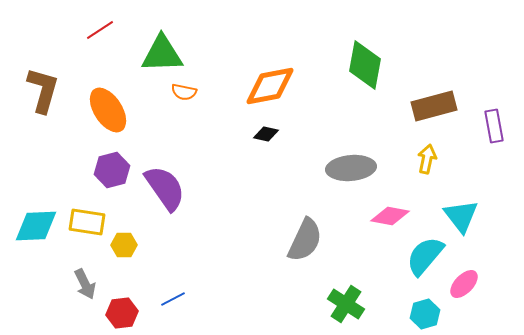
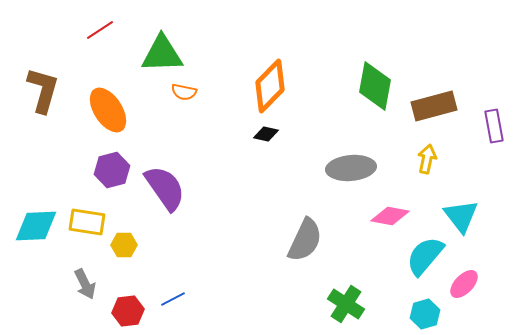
green diamond: moved 10 px right, 21 px down
orange diamond: rotated 34 degrees counterclockwise
red hexagon: moved 6 px right, 2 px up
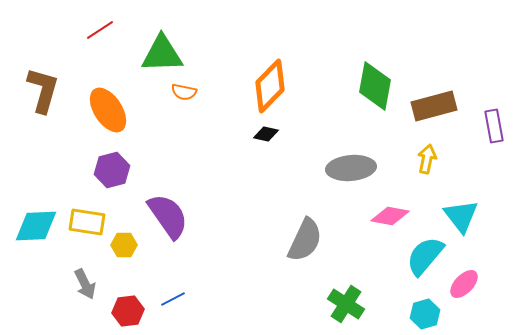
purple semicircle: moved 3 px right, 28 px down
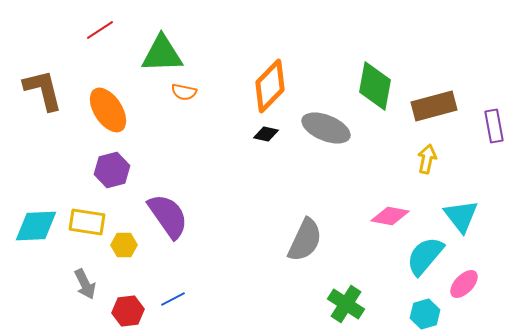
brown L-shape: rotated 30 degrees counterclockwise
gray ellipse: moved 25 px left, 40 px up; rotated 27 degrees clockwise
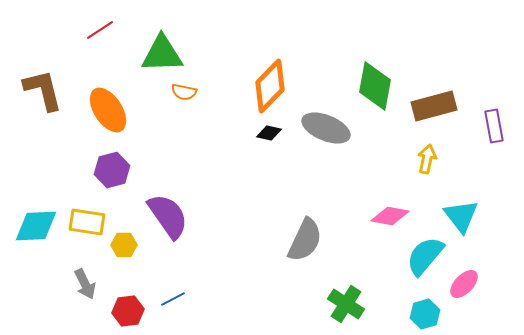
black diamond: moved 3 px right, 1 px up
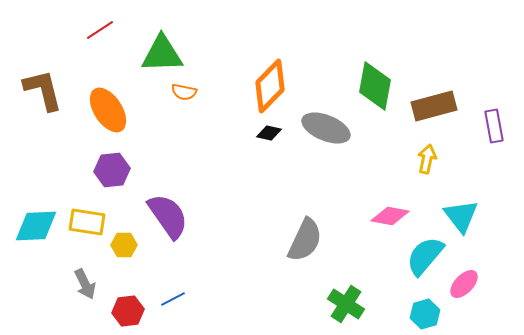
purple hexagon: rotated 8 degrees clockwise
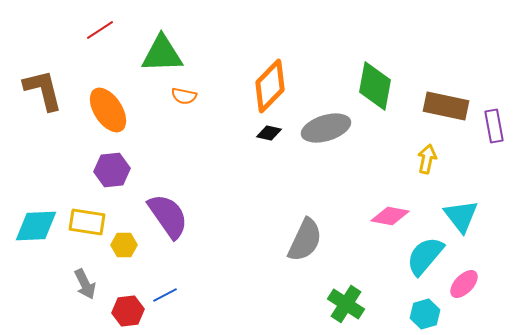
orange semicircle: moved 4 px down
brown rectangle: moved 12 px right; rotated 27 degrees clockwise
gray ellipse: rotated 39 degrees counterclockwise
blue line: moved 8 px left, 4 px up
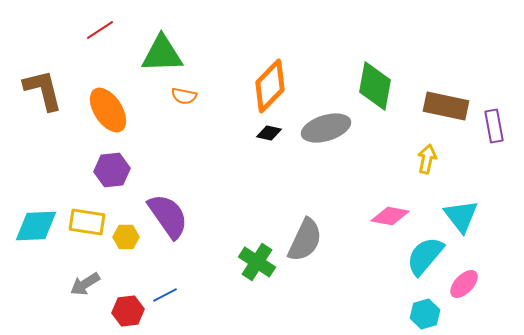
yellow hexagon: moved 2 px right, 8 px up
gray arrow: rotated 84 degrees clockwise
green cross: moved 89 px left, 42 px up
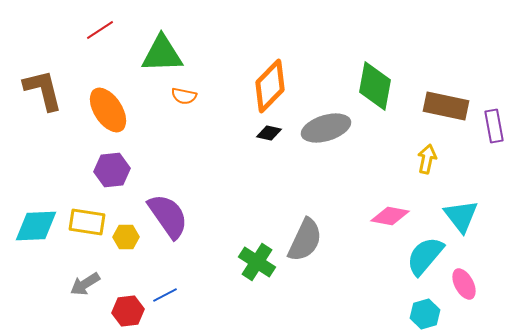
pink ellipse: rotated 72 degrees counterclockwise
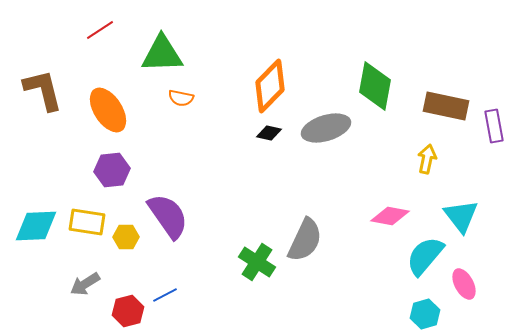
orange semicircle: moved 3 px left, 2 px down
red hexagon: rotated 8 degrees counterclockwise
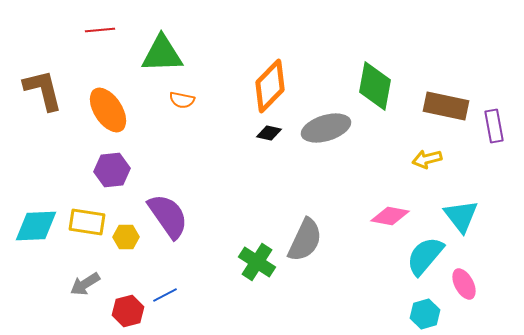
red line: rotated 28 degrees clockwise
orange semicircle: moved 1 px right, 2 px down
yellow arrow: rotated 116 degrees counterclockwise
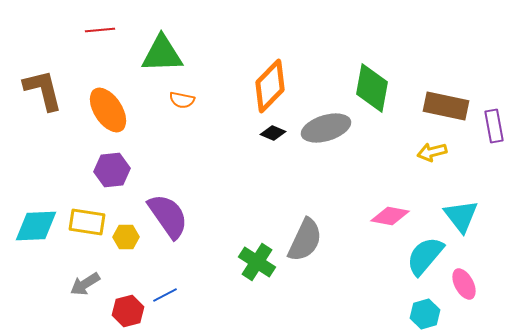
green diamond: moved 3 px left, 2 px down
black diamond: moved 4 px right; rotated 10 degrees clockwise
yellow arrow: moved 5 px right, 7 px up
